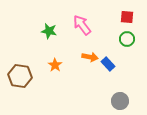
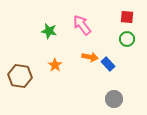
gray circle: moved 6 px left, 2 px up
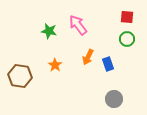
pink arrow: moved 4 px left
orange arrow: moved 2 px left; rotated 105 degrees clockwise
blue rectangle: rotated 24 degrees clockwise
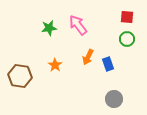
green star: moved 3 px up; rotated 21 degrees counterclockwise
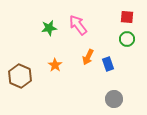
brown hexagon: rotated 15 degrees clockwise
